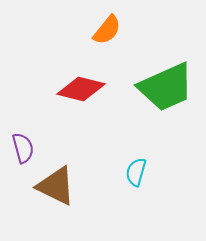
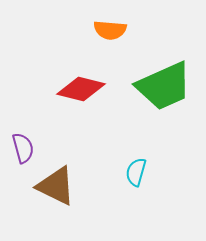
orange semicircle: moved 3 px right; rotated 56 degrees clockwise
green trapezoid: moved 2 px left, 1 px up
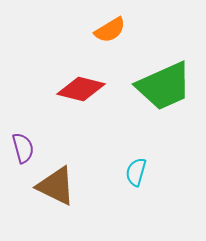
orange semicircle: rotated 36 degrees counterclockwise
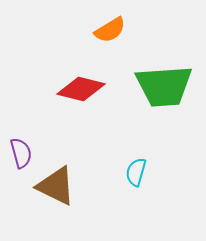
green trapezoid: rotated 20 degrees clockwise
purple semicircle: moved 2 px left, 5 px down
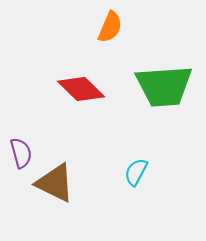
orange semicircle: moved 3 px up; rotated 36 degrees counterclockwise
red diamond: rotated 30 degrees clockwise
cyan semicircle: rotated 12 degrees clockwise
brown triangle: moved 1 px left, 3 px up
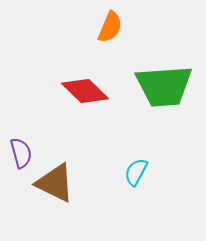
red diamond: moved 4 px right, 2 px down
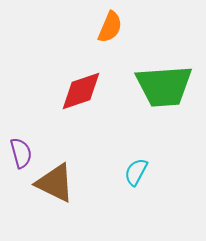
red diamond: moved 4 px left; rotated 63 degrees counterclockwise
